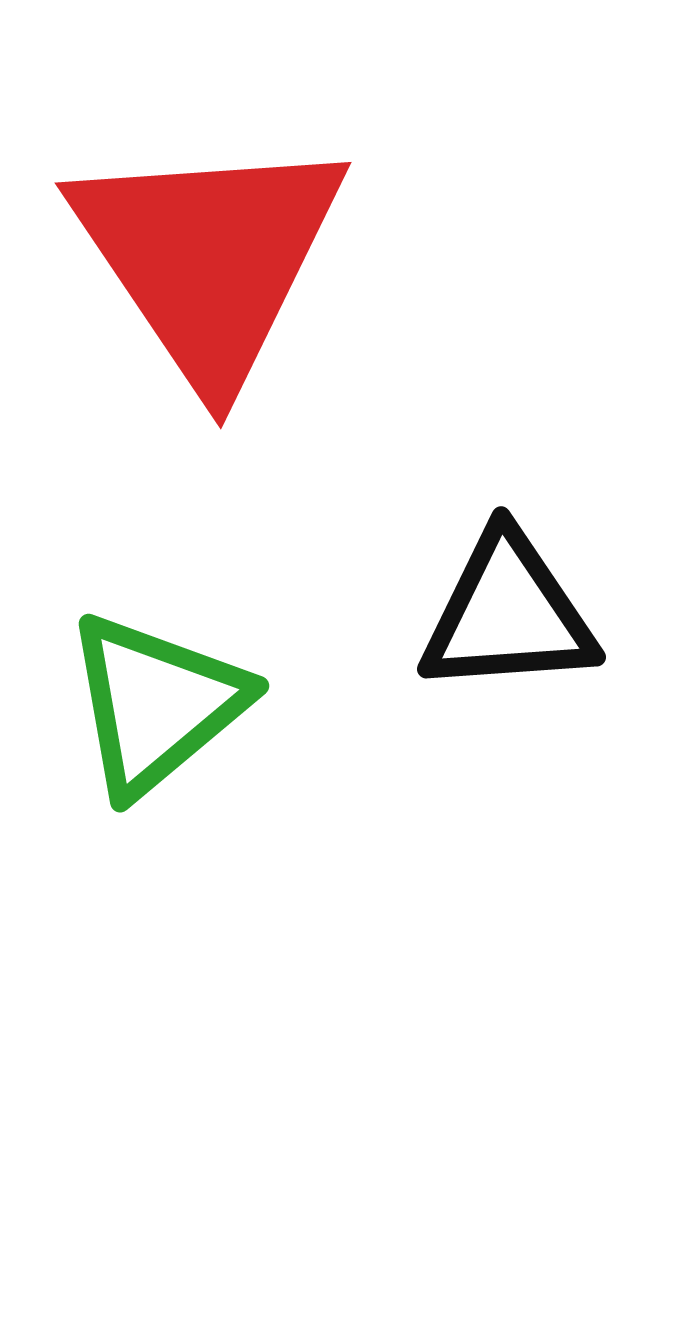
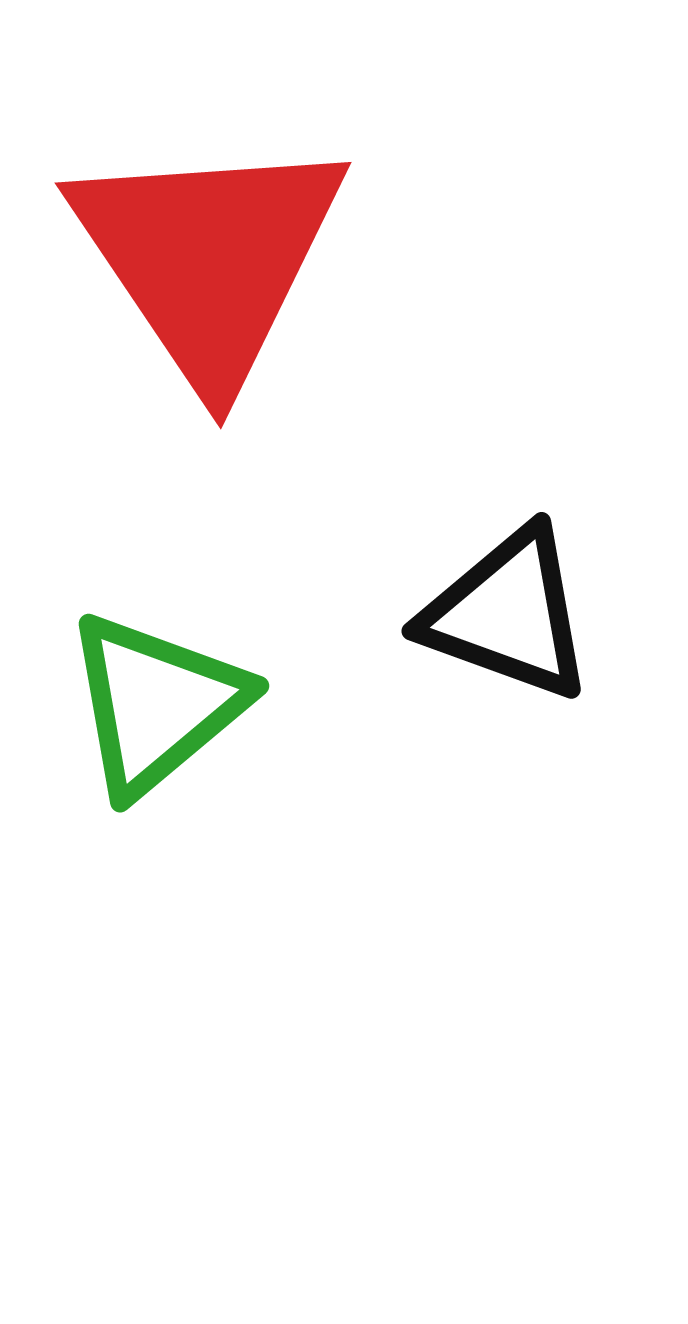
black triangle: rotated 24 degrees clockwise
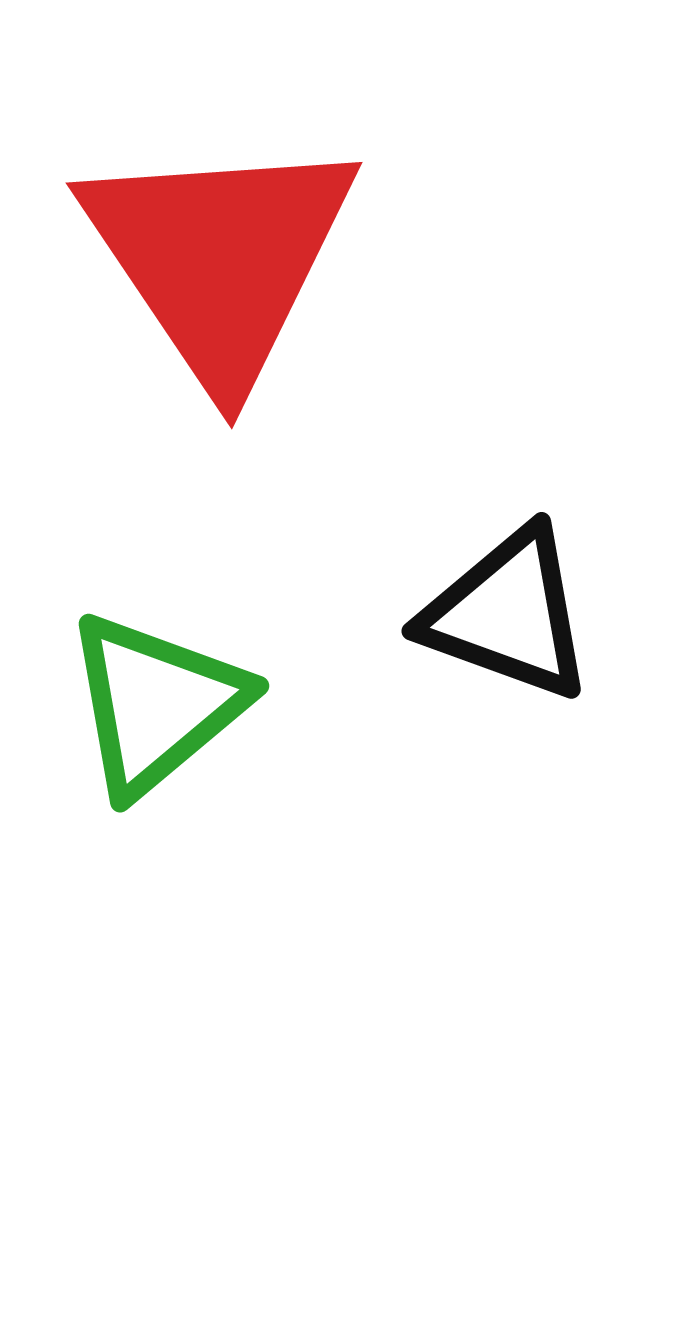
red triangle: moved 11 px right
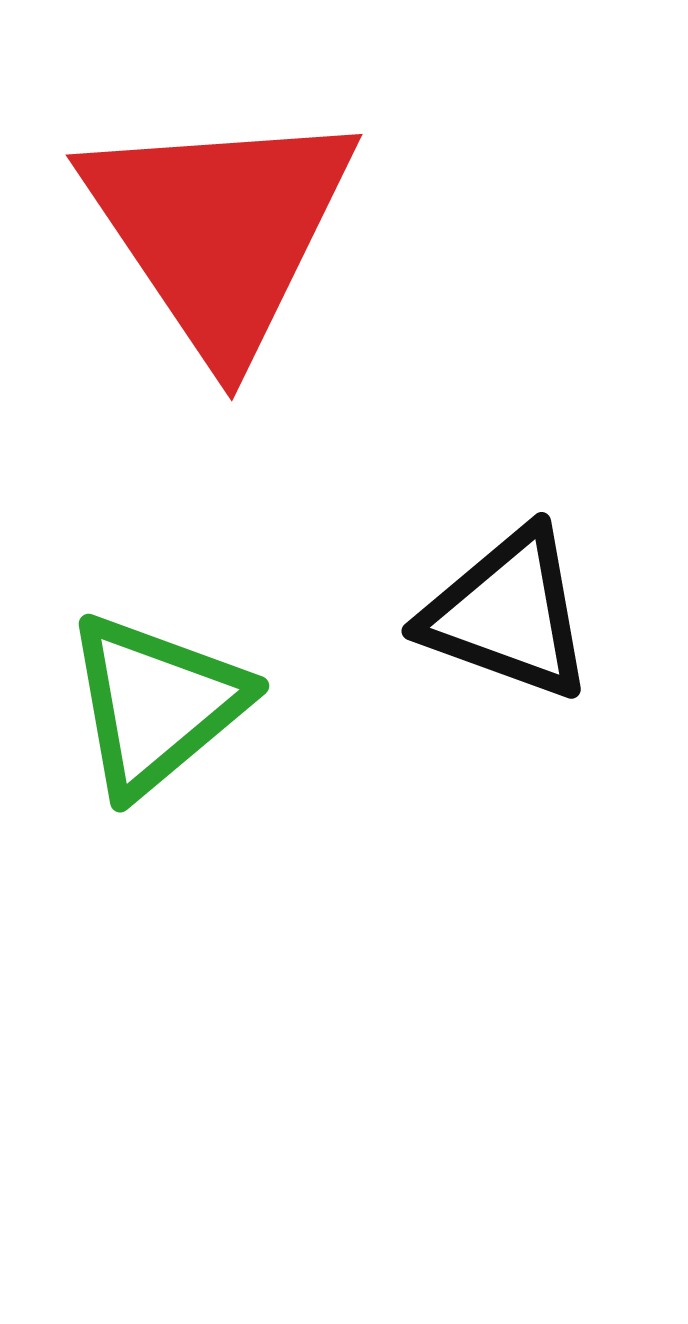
red triangle: moved 28 px up
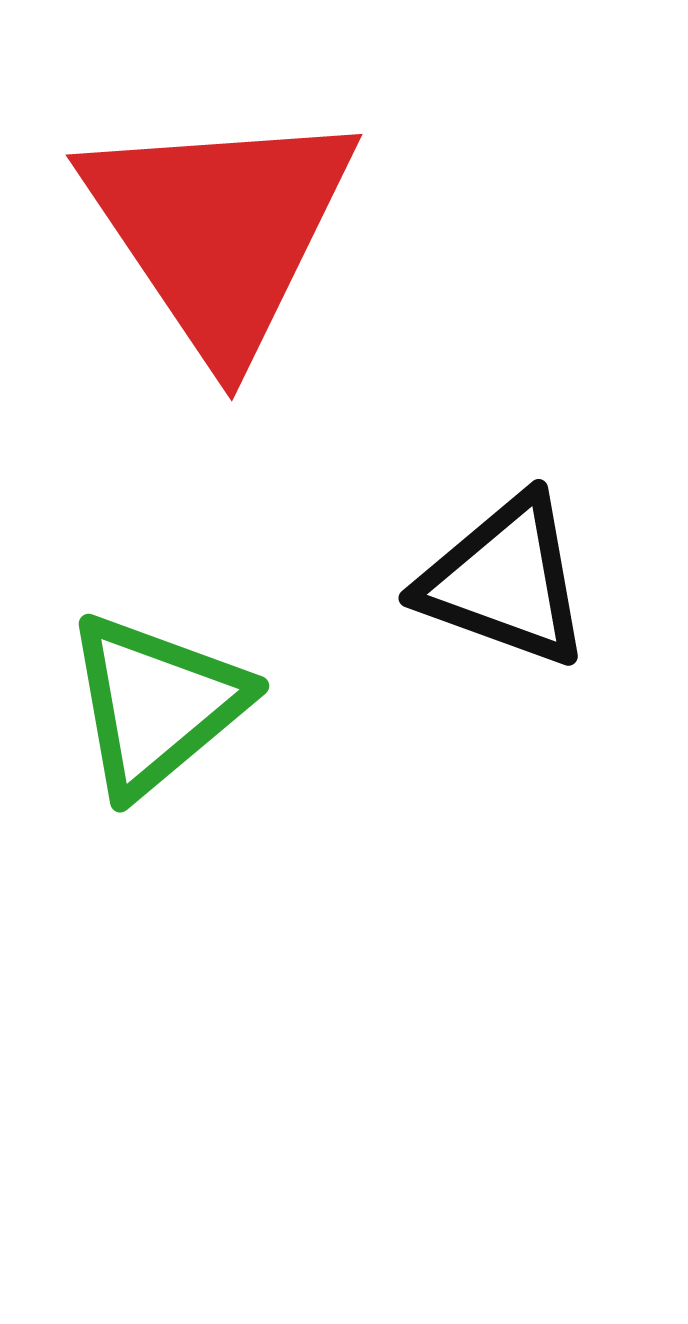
black triangle: moved 3 px left, 33 px up
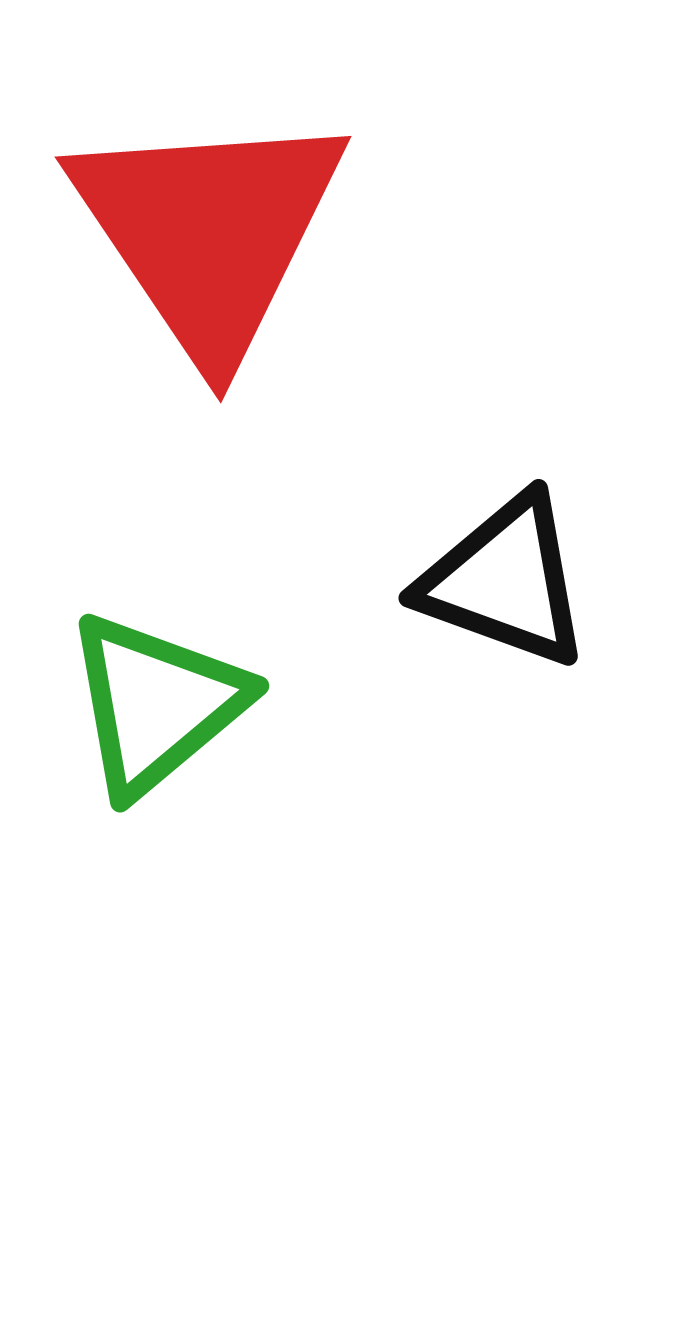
red triangle: moved 11 px left, 2 px down
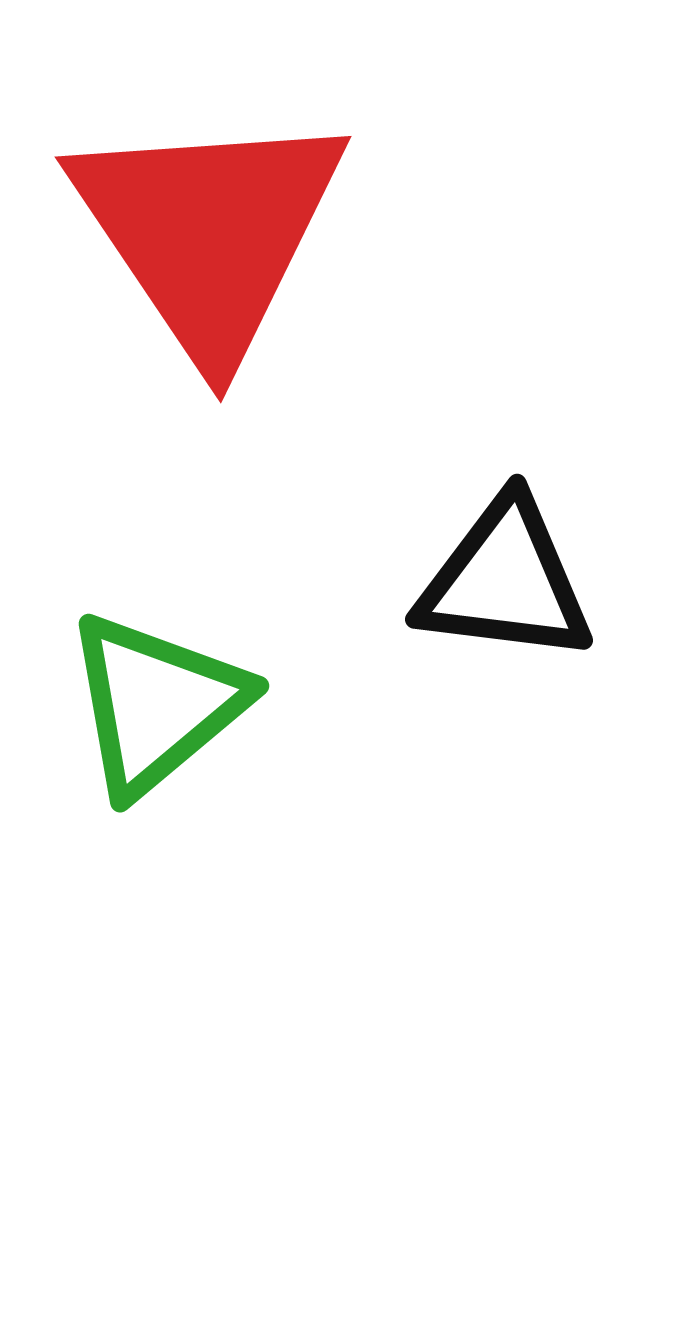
black triangle: rotated 13 degrees counterclockwise
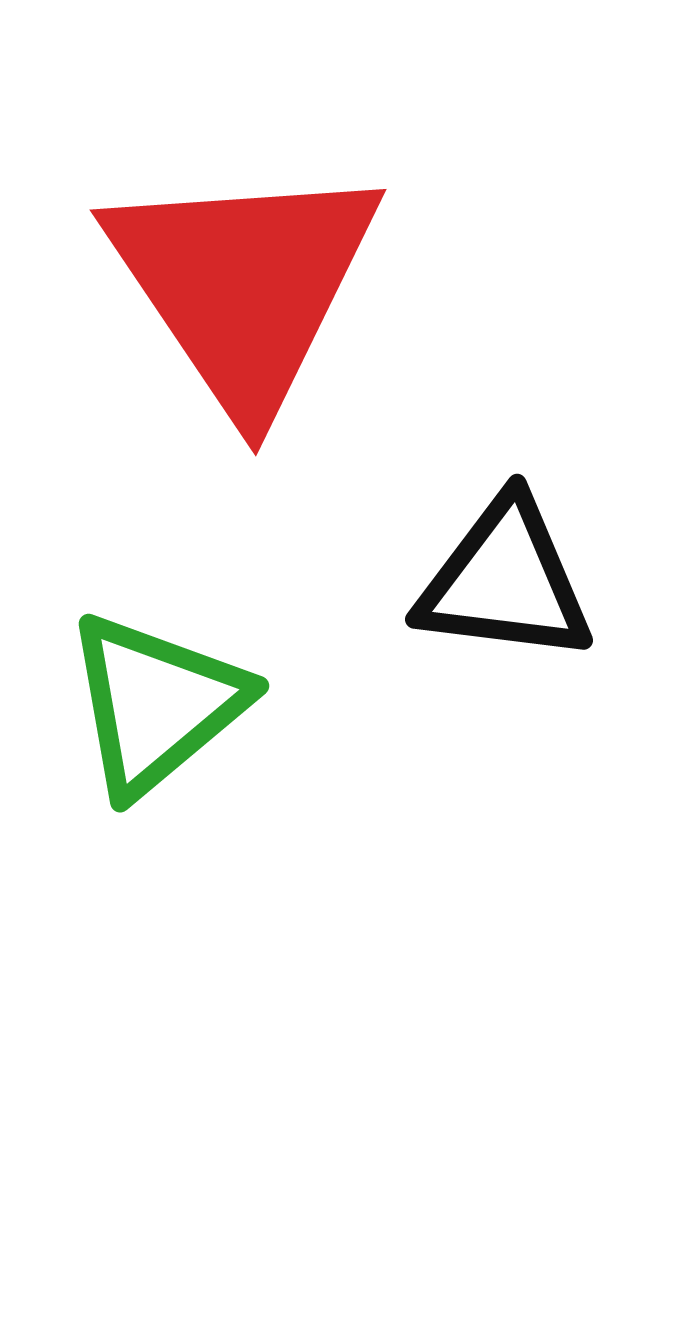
red triangle: moved 35 px right, 53 px down
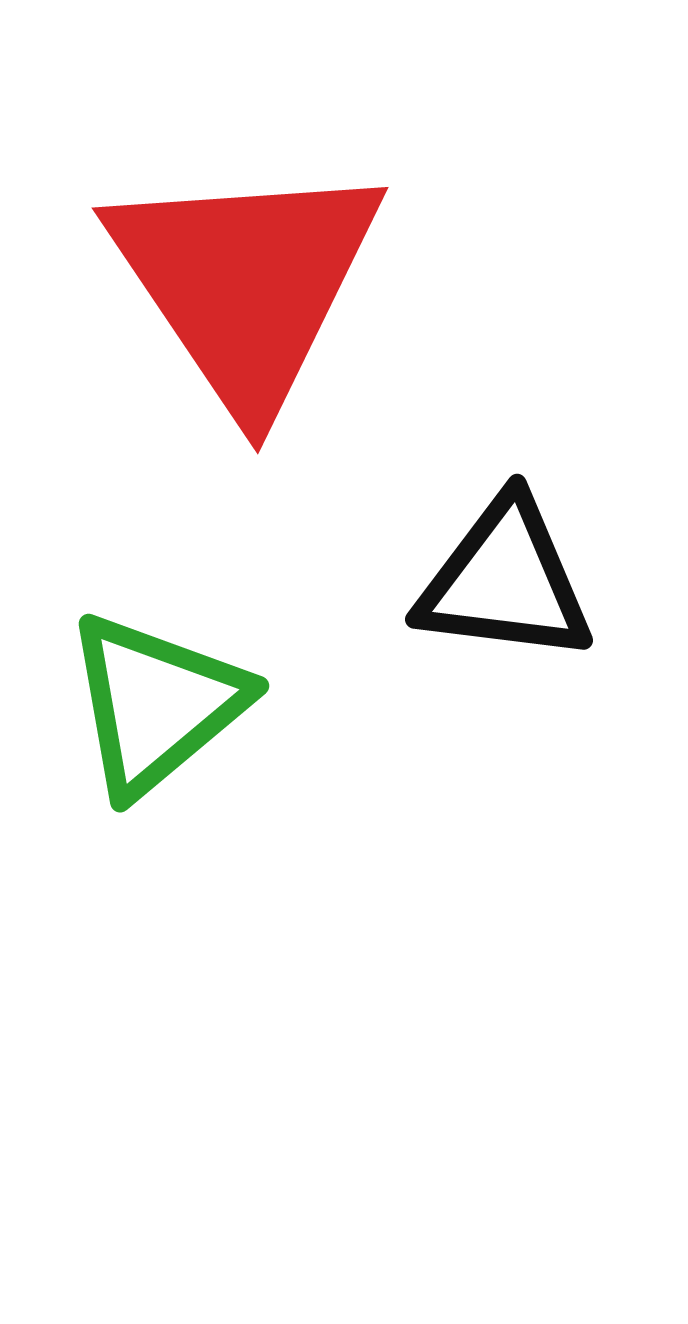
red triangle: moved 2 px right, 2 px up
